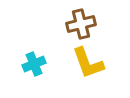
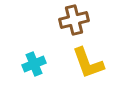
brown cross: moved 7 px left, 4 px up
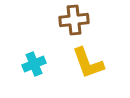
brown cross: rotated 8 degrees clockwise
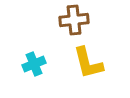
yellow L-shape: rotated 6 degrees clockwise
